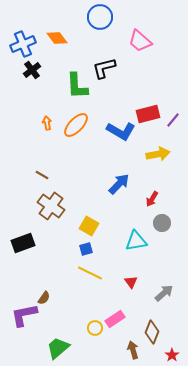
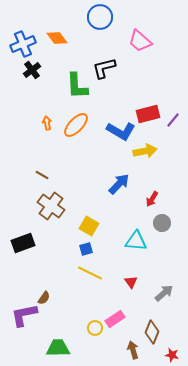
yellow arrow: moved 13 px left, 3 px up
cyan triangle: rotated 15 degrees clockwise
green trapezoid: rotated 40 degrees clockwise
red star: rotated 24 degrees counterclockwise
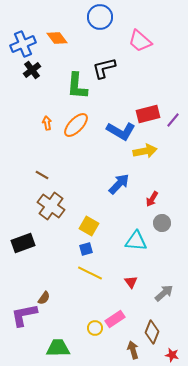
green L-shape: rotated 8 degrees clockwise
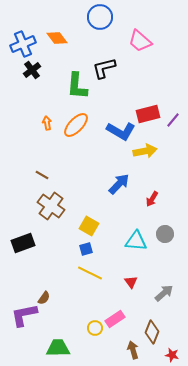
gray circle: moved 3 px right, 11 px down
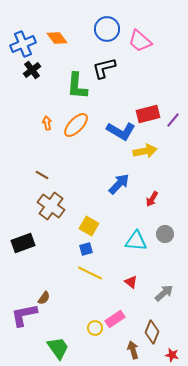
blue circle: moved 7 px right, 12 px down
red triangle: rotated 16 degrees counterclockwise
green trapezoid: rotated 55 degrees clockwise
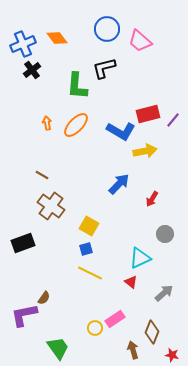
cyan triangle: moved 4 px right, 17 px down; rotated 30 degrees counterclockwise
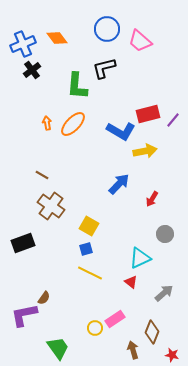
orange ellipse: moved 3 px left, 1 px up
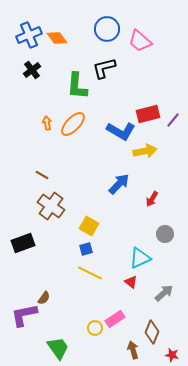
blue cross: moved 6 px right, 9 px up
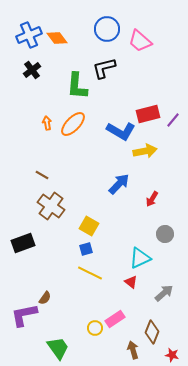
brown semicircle: moved 1 px right
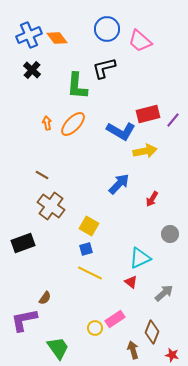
black cross: rotated 12 degrees counterclockwise
gray circle: moved 5 px right
purple L-shape: moved 5 px down
